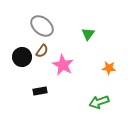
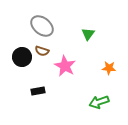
brown semicircle: rotated 72 degrees clockwise
pink star: moved 2 px right, 1 px down
black rectangle: moved 2 px left
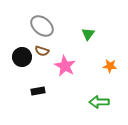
orange star: moved 1 px right, 2 px up
green arrow: rotated 18 degrees clockwise
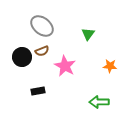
brown semicircle: rotated 40 degrees counterclockwise
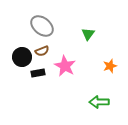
orange star: rotated 24 degrees counterclockwise
black rectangle: moved 18 px up
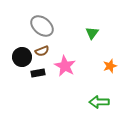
green triangle: moved 4 px right, 1 px up
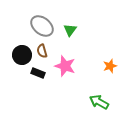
green triangle: moved 22 px left, 3 px up
brown semicircle: rotated 96 degrees clockwise
black circle: moved 2 px up
pink star: rotated 10 degrees counterclockwise
black rectangle: rotated 32 degrees clockwise
green arrow: rotated 30 degrees clockwise
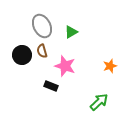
gray ellipse: rotated 25 degrees clockwise
green triangle: moved 1 px right, 2 px down; rotated 24 degrees clockwise
black rectangle: moved 13 px right, 13 px down
green arrow: rotated 108 degrees clockwise
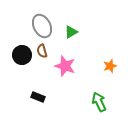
black rectangle: moved 13 px left, 11 px down
green arrow: rotated 72 degrees counterclockwise
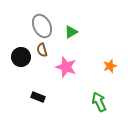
brown semicircle: moved 1 px up
black circle: moved 1 px left, 2 px down
pink star: moved 1 px right, 1 px down
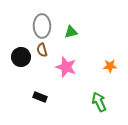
gray ellipse: rotated 25 degrees clockwise
green triangle: rotated 16 degrees clockwise
orange star: rotated 16 degrees clockwise
black rectangle: moved 2 px right
